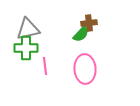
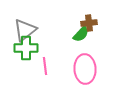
gray triangle: moved 3 px left, 1 px down; rotated 25 degrees counterclockwise
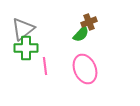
brown cross: moved 1 px up; rotated 14 degrees counterclockwise
gray triangle: moved 2 px left, 1 px up
pink ellipse: rotated 20 degrees counterclockwise
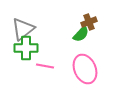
pink line: rotated 72 degrees counterclockwise
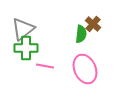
brown cross: moved 4 px right, 2 px down; rotated 28 degrees counterclockwise
green semicircle: rotated 36 degrees counterclockwise
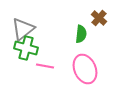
brown cross: moved 6 px right, 6 px up
green cross: rotated 15 degrees clockwise
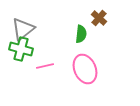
green cross: moved 5 px left, 1 px down
pink line: rotated 24 degrees counterclockwise
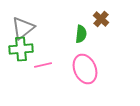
brown cross: moved 2 px right, 1 px down
gray triangle: moved 1 px up
green cross: rotated 20 degrees counterclockwise
pink line: moved 2 px left, 1 px up
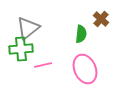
gray triangle: moved 5 px right
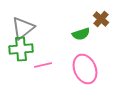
gray triangle: moved 5 px left
green semicircle: rotated 66 degrees clockwise
